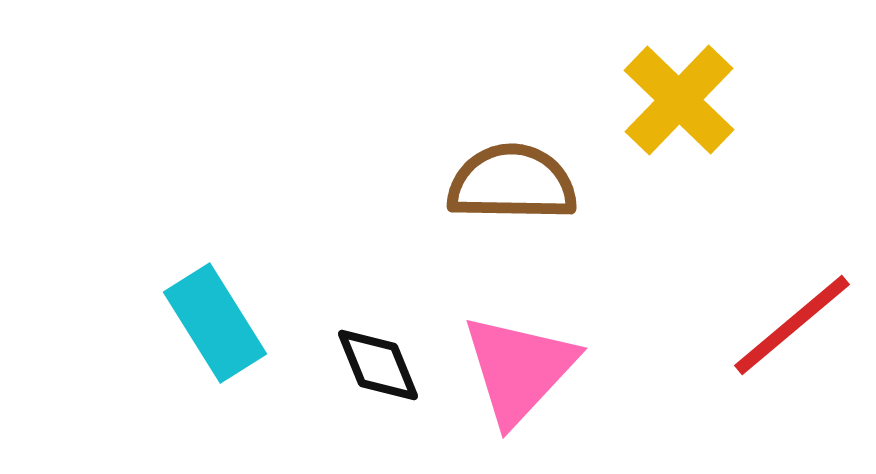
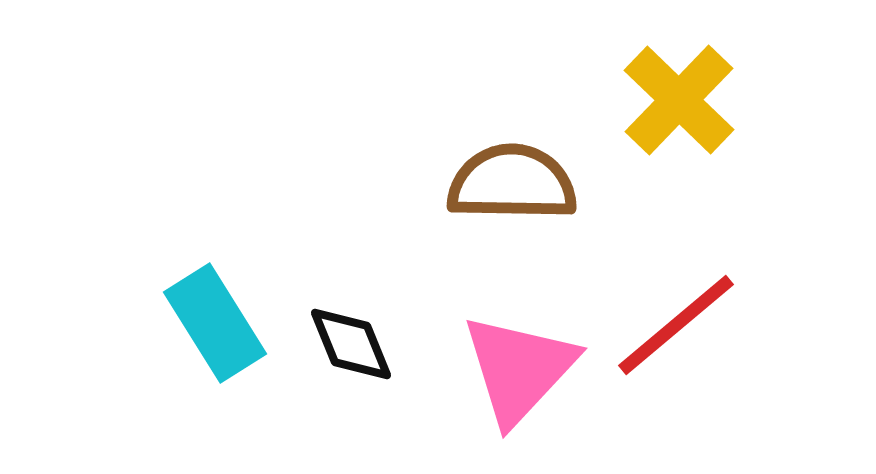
red line: moved 116 px left
black diamond: moved 27 px left, 21 px up
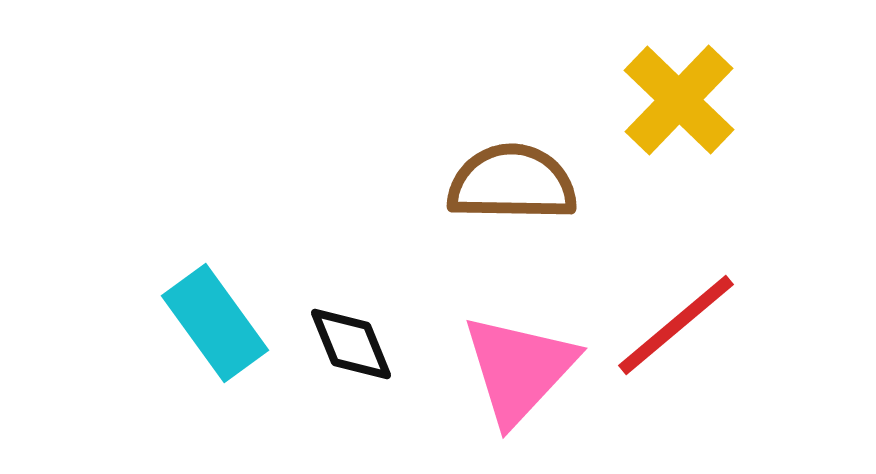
cyan rectangle: rotated 4 degrees counterclockwise
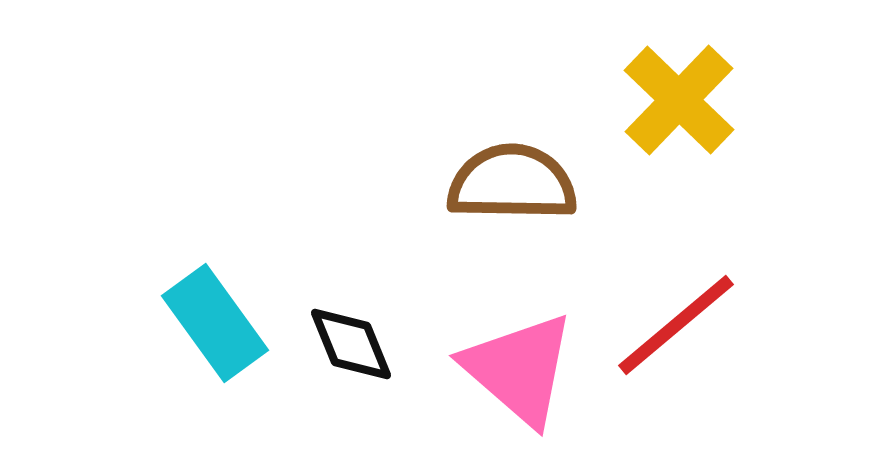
pink triangle: rotated 32 degrees counterclockwise
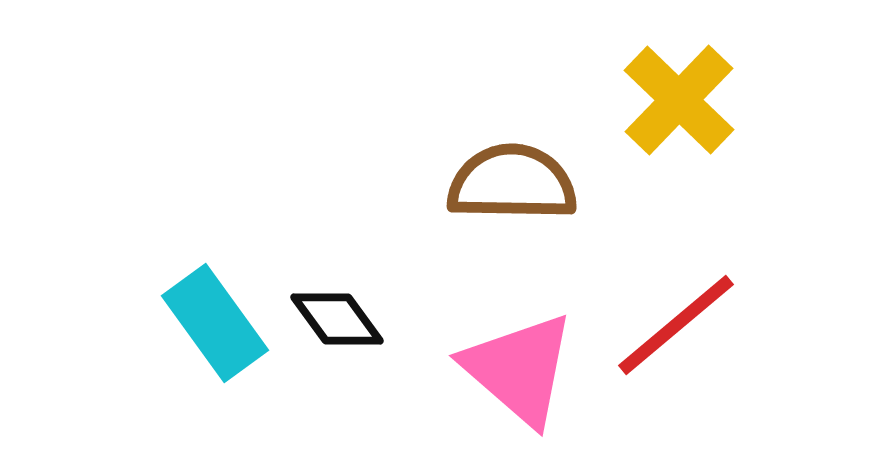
black diamond: moved 14 px left, 25 px up; rotated 14 degrees counterclockwise
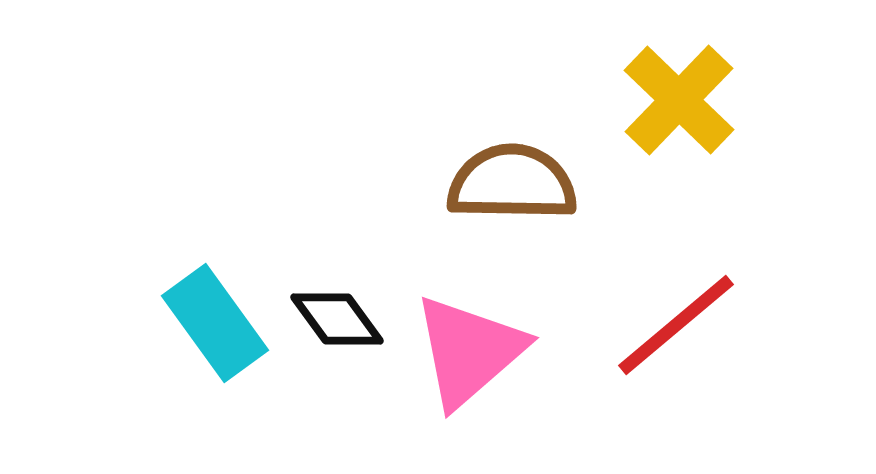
pink triangle: moved 50 px left, 18 px up; rotated 38 degrees clockwise
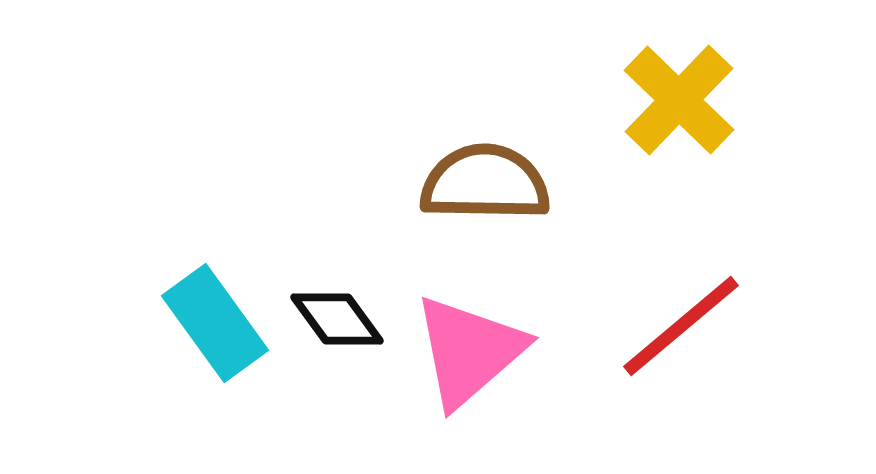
brown semicircle: moved 27 px left
red line: moved 5 px right, 1 px down
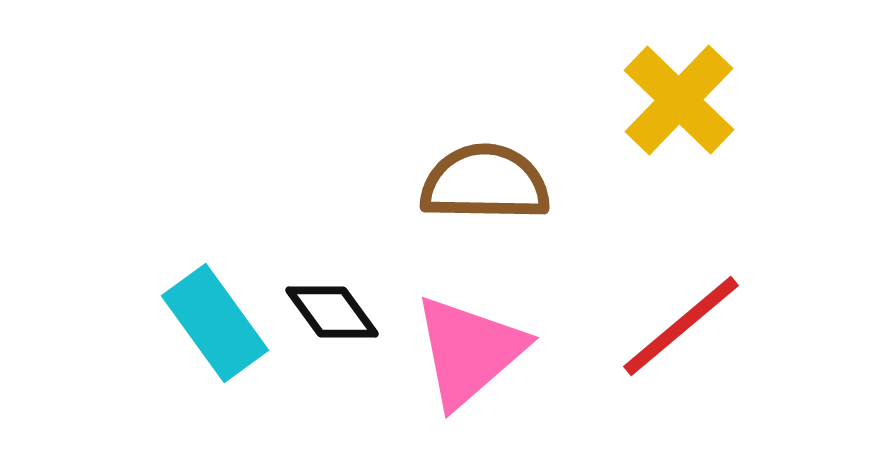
black diamond: moved 5 px left, 7 px up
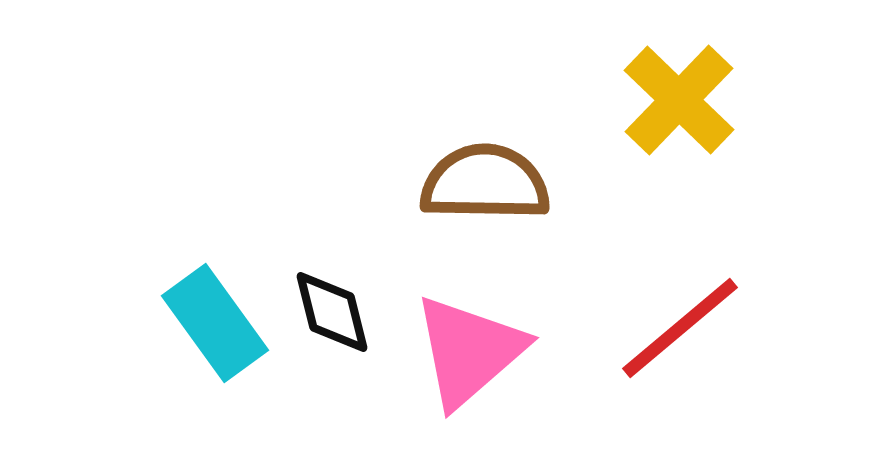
black diamond: rotated 22 degrees clockwise
red line: moved 1 px left, 2 px down
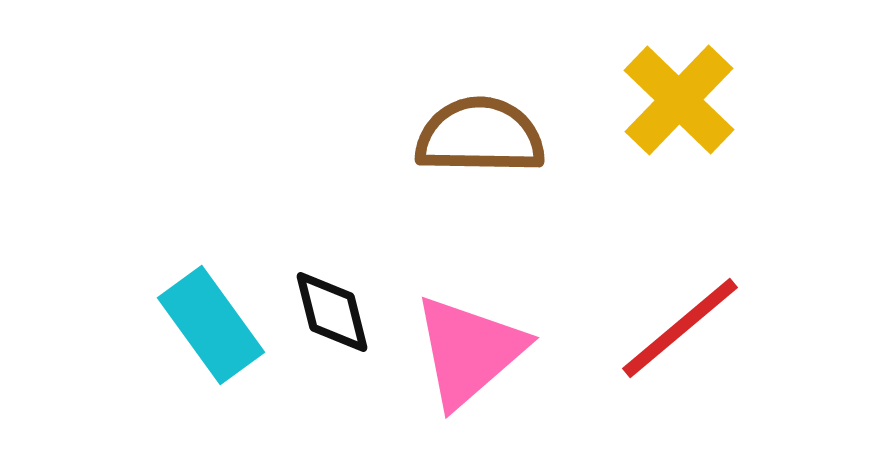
brown semicircle: moved 5 px left, 47 px up
cyan rectangle: moved 4 px left, 2 px down
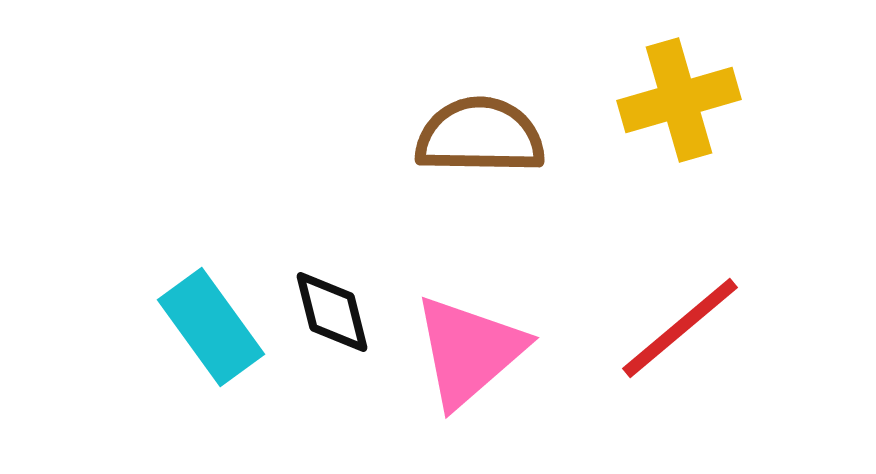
yellow cross: rotated 30 degrees clockwise
cyan rectangle: moved 2 px down
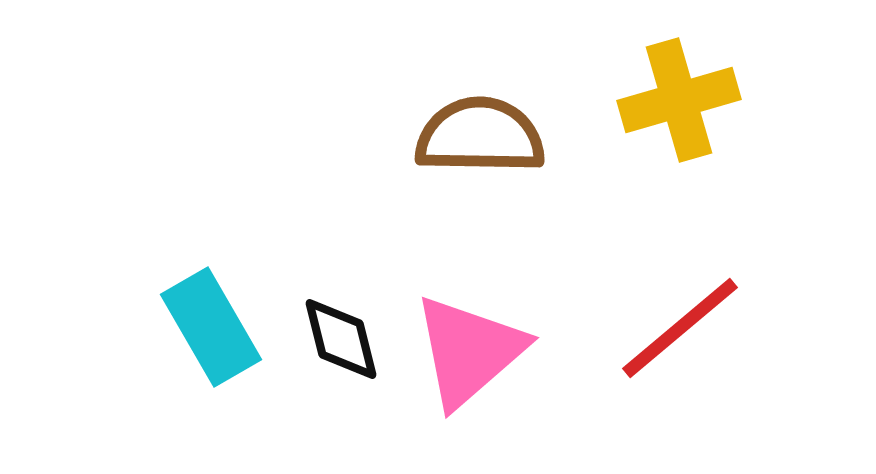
black diamond: moved 9 px right, 27 px down
cyan rectangle: rotated 6 degrees clockwise
